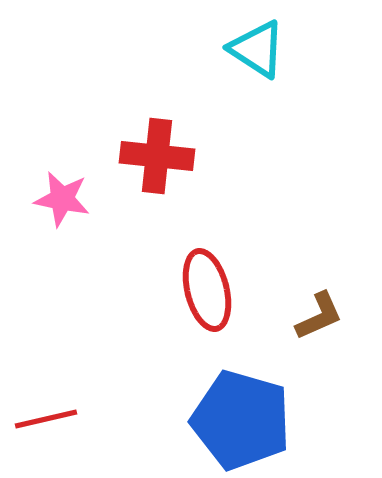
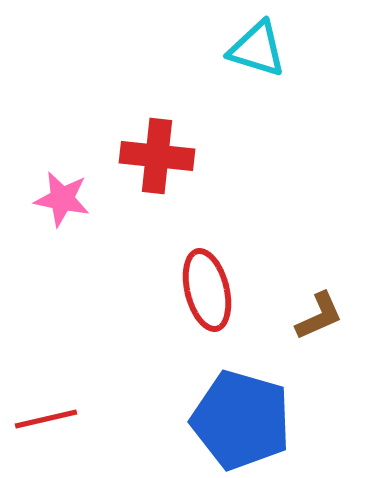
cyan triangle: rotated 16 degrees counterclockwise
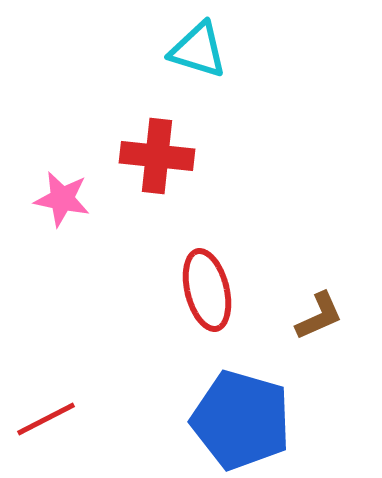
cyan triangle: moved 59 px left, 1 px down
red line: rotated 14 degrees counterclockwise
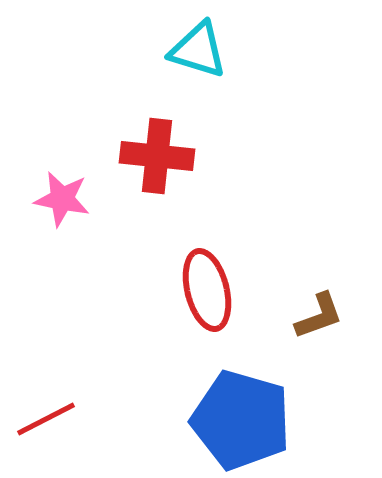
brown L-shape: rotated 4 degrees clockwise
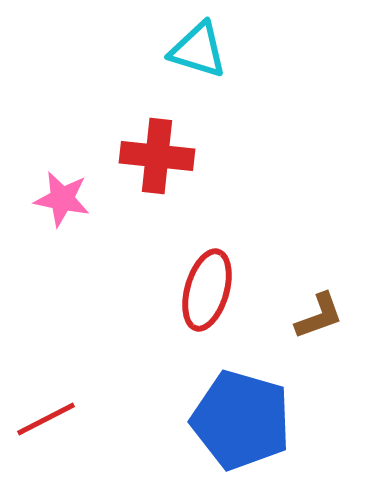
red ellipse: rotated 30 degrees clockwise
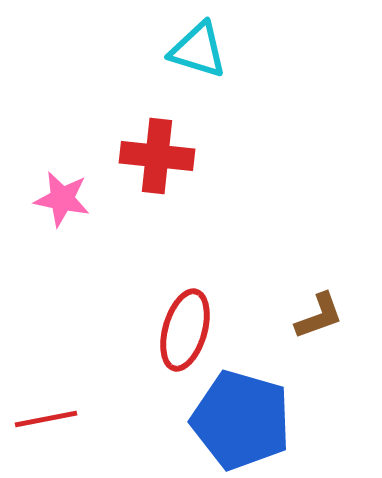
red ellipse: moved 22 px left, 40 px down
red line: rotated 16 degrees clockwise
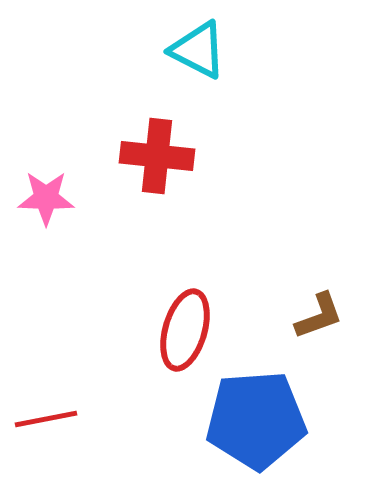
cyan triangle: rotated 10 degrees clockwise
pink star: moved 16 px left, 1 px up; rotated 10 degrees counterclockwise
blue pentagon: moved 15 px right; rotated 20 degrees counterclockwise
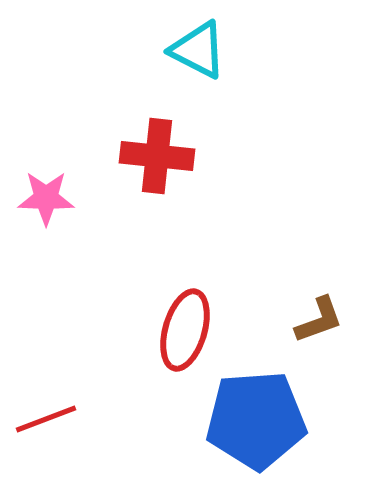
brown L-shape: moved 4 px down
red line: rotated 10 degrees counterclockwise
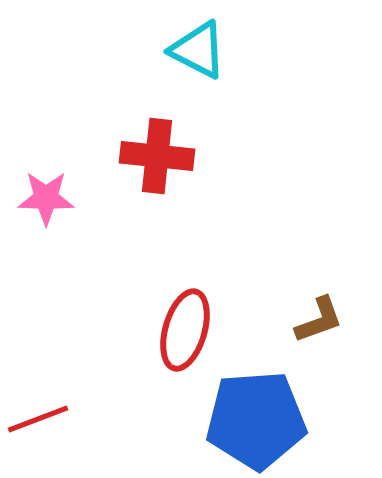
red line: moved 8 px left
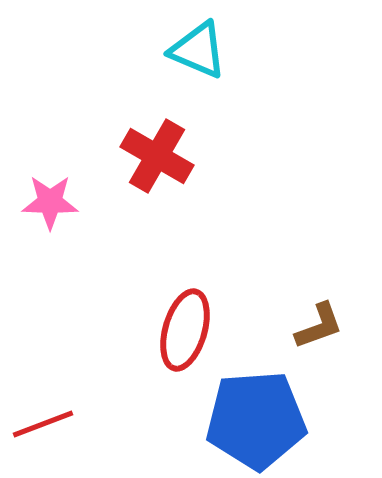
cyan triangle: rotated 4 degrees counterclockwise
red cross: rotated 24 degrees clockwise
pink star: moved 4 px right, 4 px down
brown L-shape: moved 6 px down
red line: moved 5 px right, 5 px down
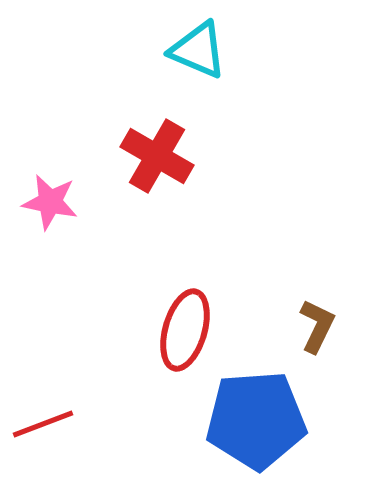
pink star: rotated 10 degrees clockwise
brown L-shape: moved 2 px left; rotated 44 degrees counterclockwise
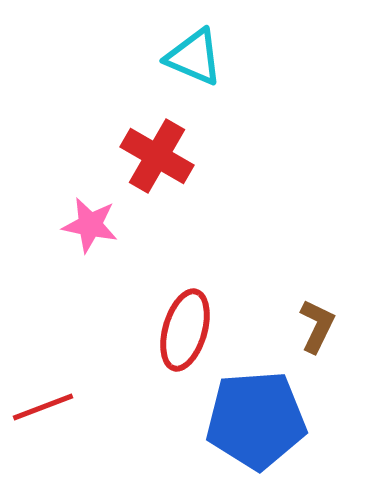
cyan triangle: moved 4 px left, 7 px down
pink star: moved 40 px right, 23 px down
red line: moved 17 px up
